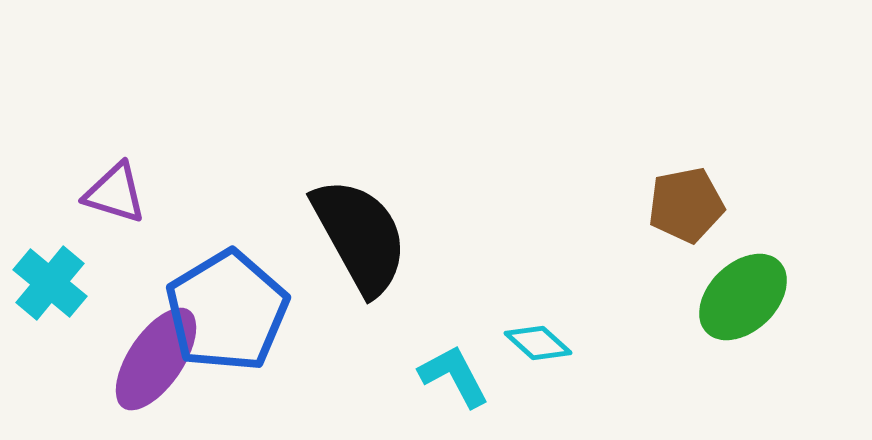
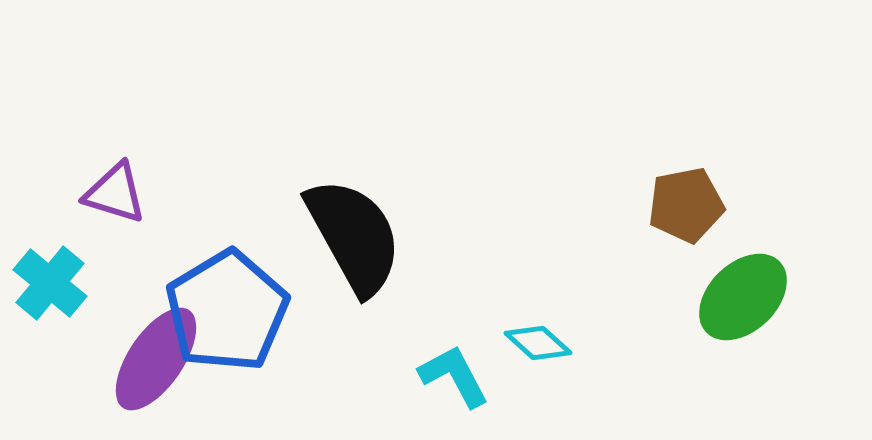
black semicircle: moved 6 px left
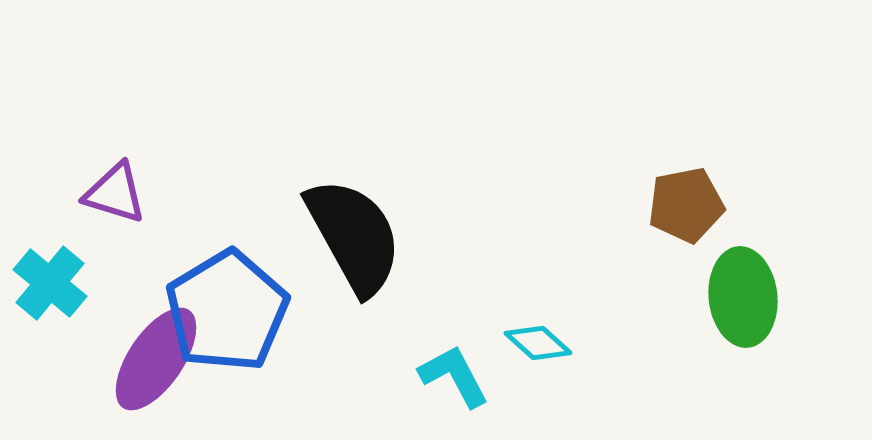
green ellipse: rotated 52 degrees counterclockwise
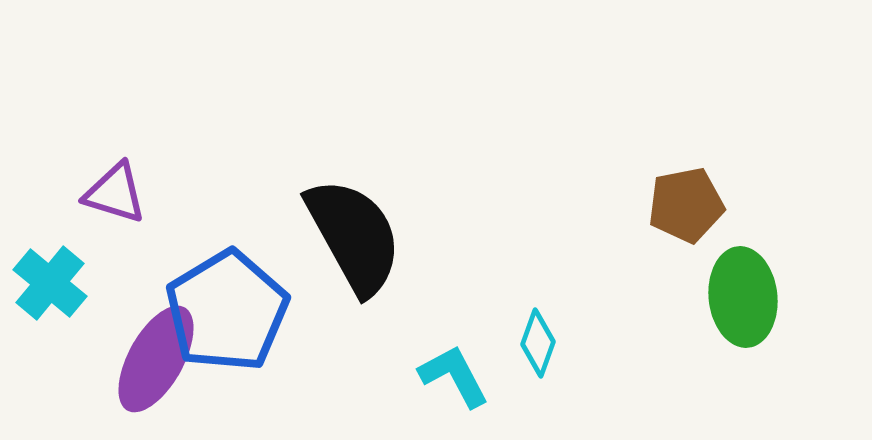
cyan diamond: rotated 68 degrees clockwise
purple ellipse: rotated 5 degrees counterclockwise
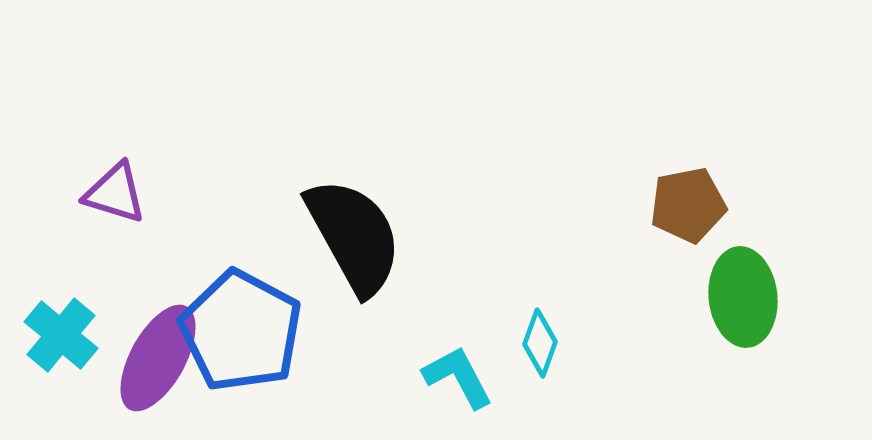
brown pentagon: moved 2 px right
cyan cross: moved 11 px right, 52 px down
blue pentagon: moved 14 px right, 20 px down; rotated 13 degrees counterclockwise
cyan diamond: moved 2 px right
purple ellipse: moved 2 px right, 1 px up
cyan L-shape: moved 4 px right, 1 px down
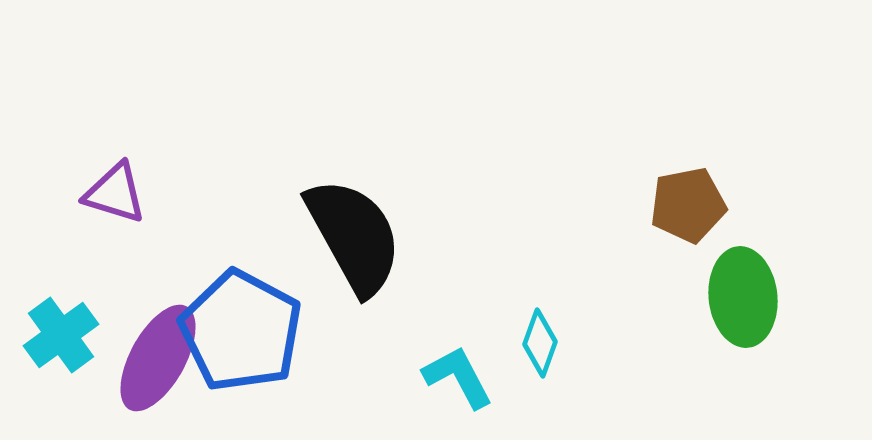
cyan cross: rotated 14 degrees clockwise
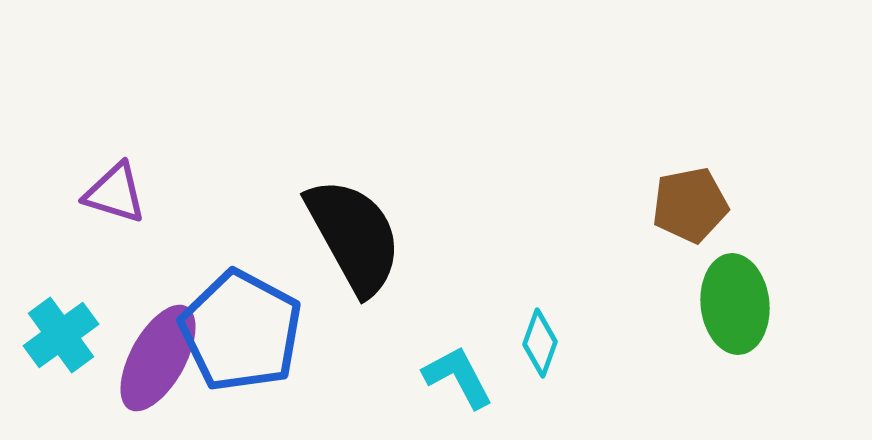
brown pentagon: moved 2 px right
green ellipse: moved 8 px left, 7 px down
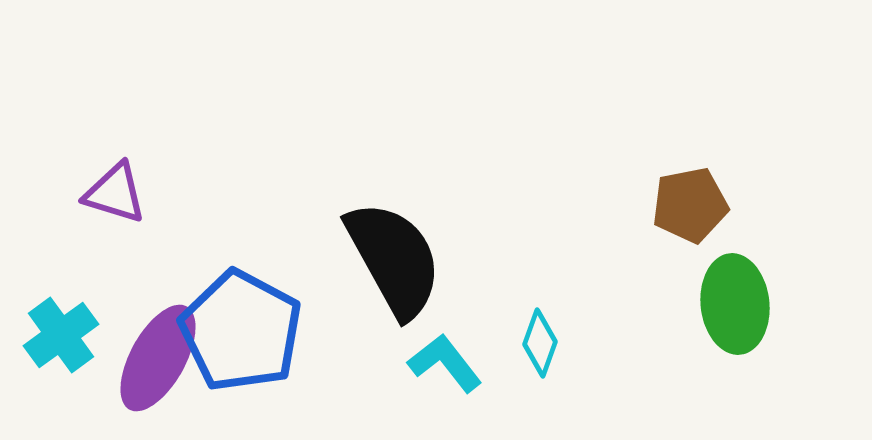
black semicircle: moved 40 px right, 23 px down
cyan L-shape: moved 13 px left, 14 px up; rotated 10 degrees counterclockwise
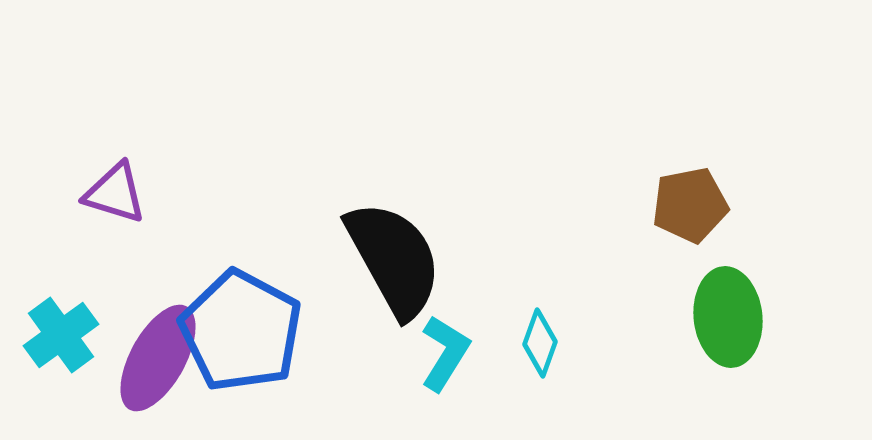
green ellipse: moved 7 px left, 13 px down
cyan L-shape: moved 10 px up; rotated 70 degrees clockwise
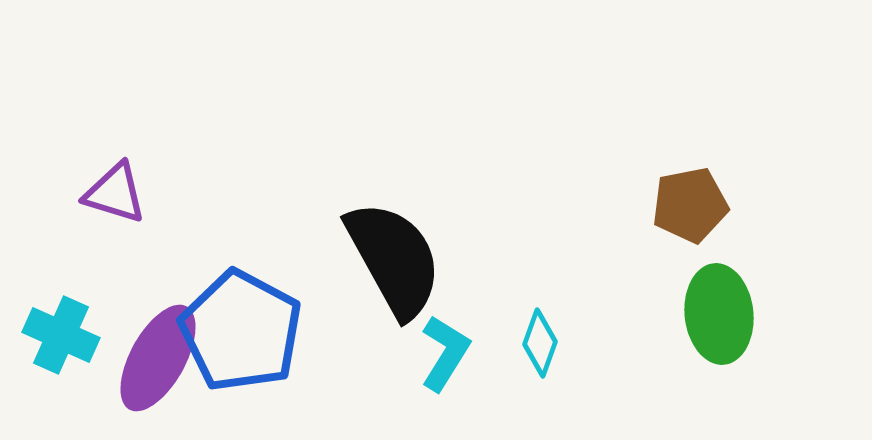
green ellipse: moved 9 px left, 3 px up
cyan cross: rotated 30 degrees counterclockwise
